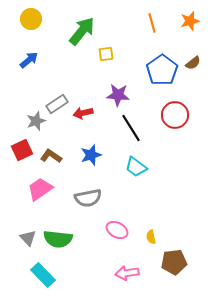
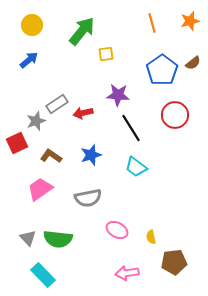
yellow circle: moved 1 px right, 6 px down
red square: moved 5 px left, 7 px up
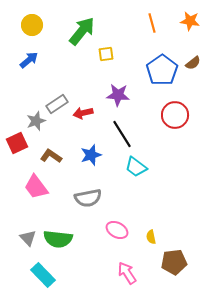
orange star: rotated 24 degrees clockwise
black line: moved 9 px left, 6 px down
pink trapezoid: moved 4 px left, 2 px up; rotated 92 degrees counterclockwise
pink arrow: rotated 65 degrees clockwise
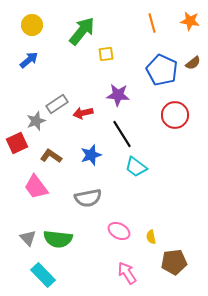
blue pentagon: rotated 12 degrees counterclockwise
pink ellipse: moved 2 px right, 1 px down
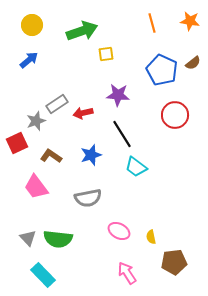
green arrow: rotated 32 degrees clockwise
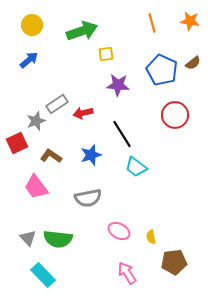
purple star: moved 10 px up
